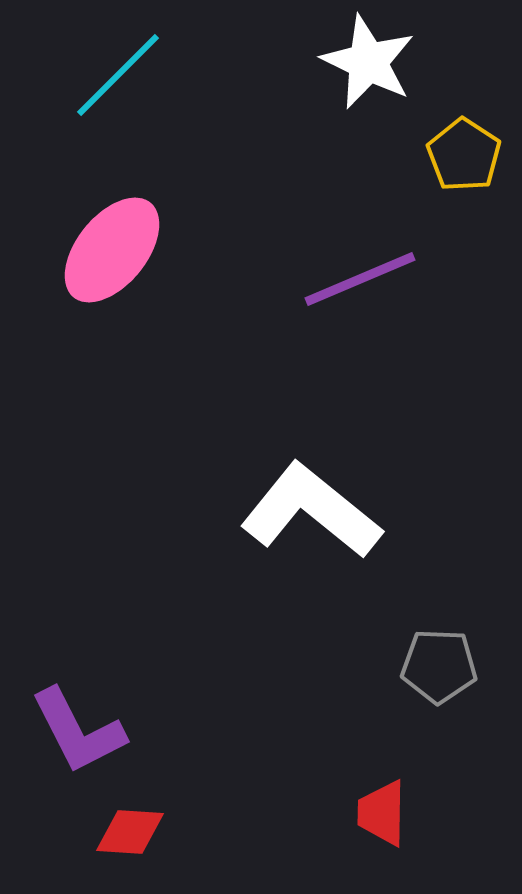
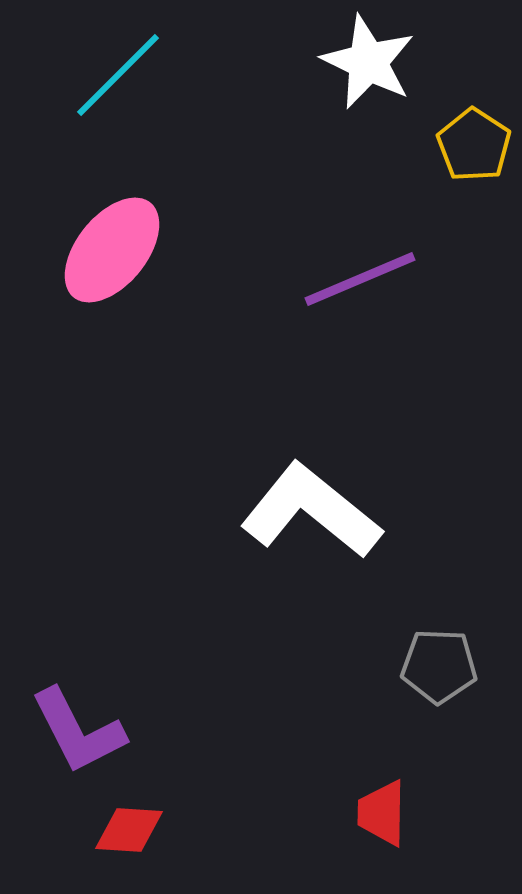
yellow pentagon: moved 10 px right, 10 px up
red diamond: moved 1 px left, 2 px up
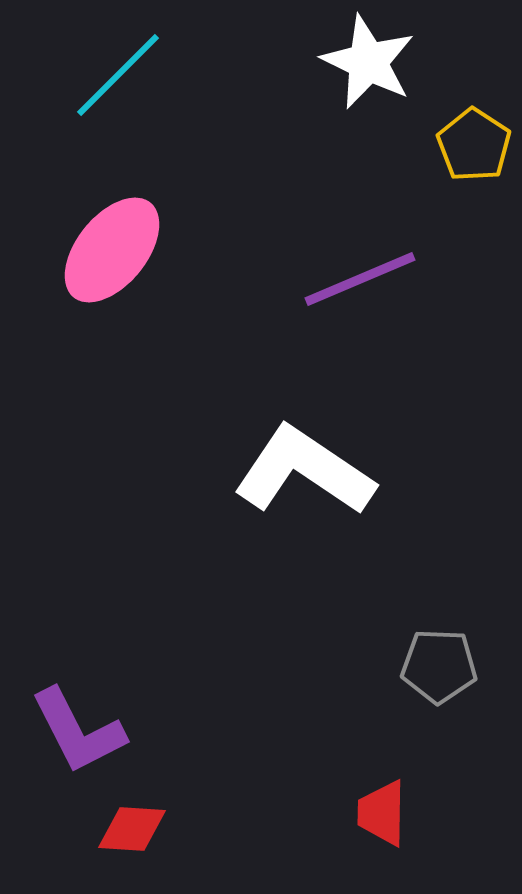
white L-shape: moved 7 px left, 40 px up; rotated 5 degrees counterclockwise
red diamond: moved 3 px right, 1 px up
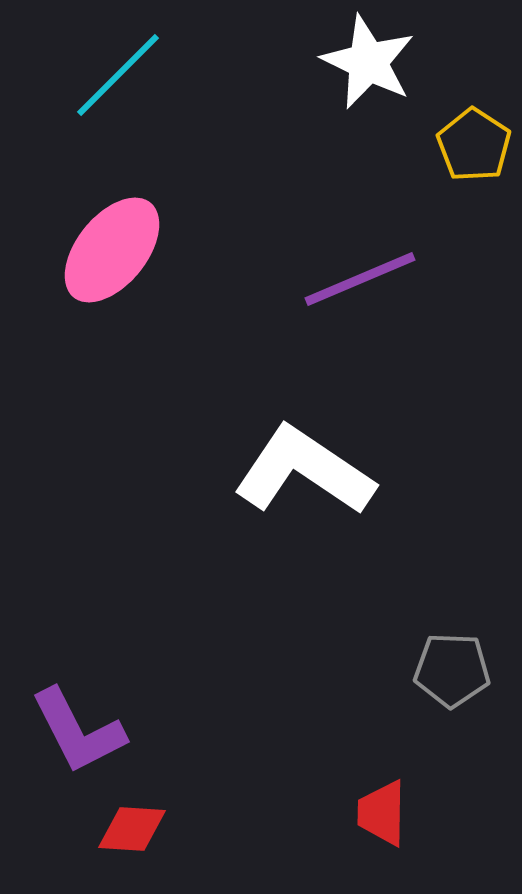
gray pentagon: moved 13 px right, 4 px down
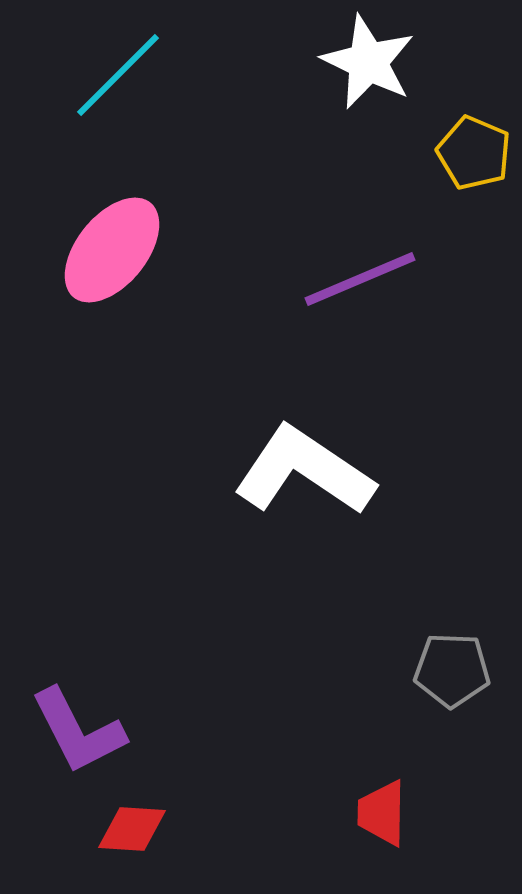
yellow pentagon: moved 8 px down; rotated 10 degrees counterclockwise
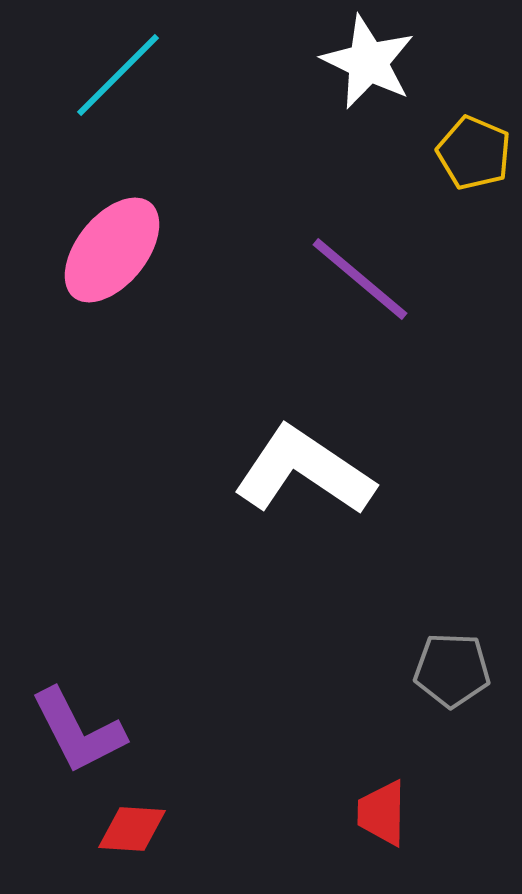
purple line: rotated 63 degrees clockwise
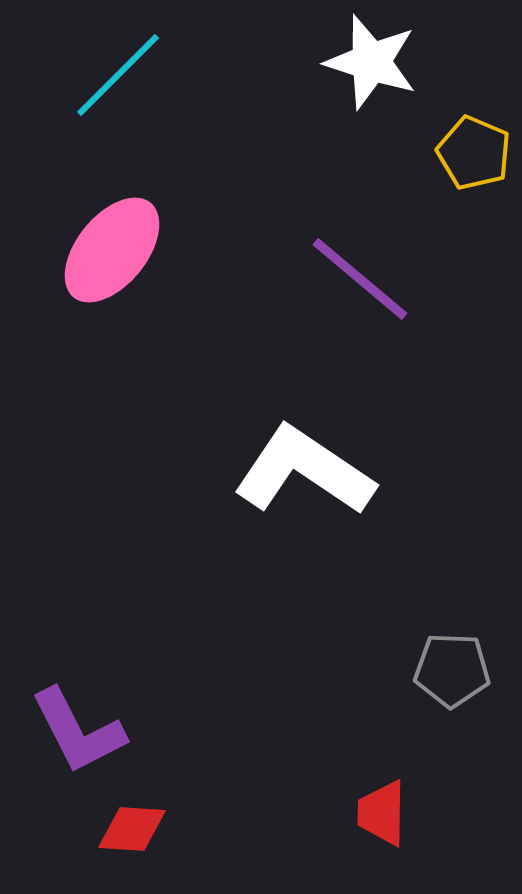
white star: moved 3 px right; rotated 8 degrees counterclockwise
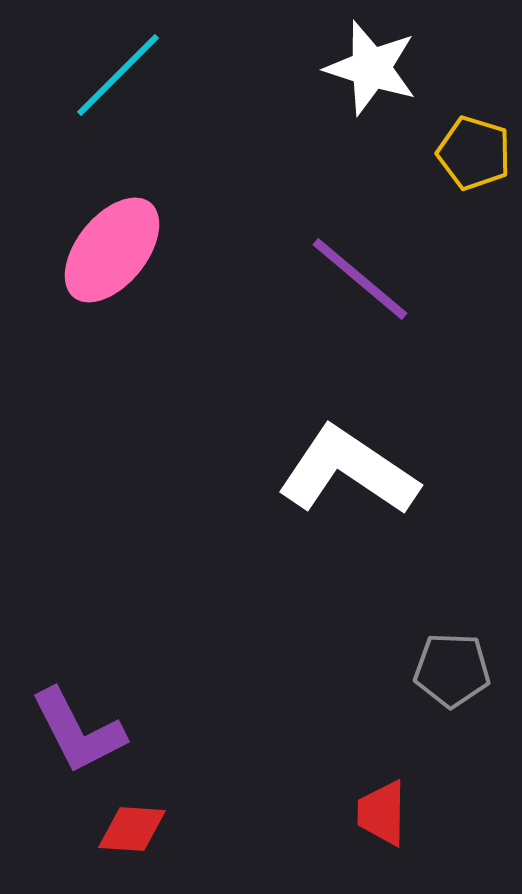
white star: moved 6 px down
yellow pentagon: rotated 6 degrees counterclockwise
white L-shape: moved 44 px right
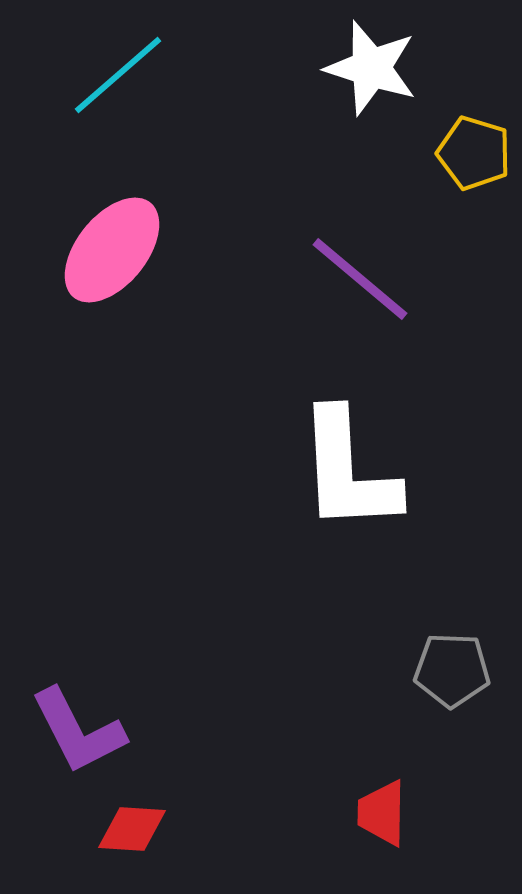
cyan line: rotated 4 degrees clockwise
white L-shape: rotated 127 degrees counterclockwise
